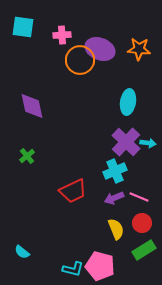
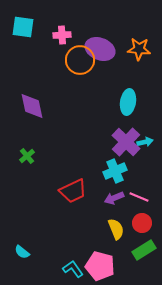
cyan arrow: moved 3 px left, 1 px up; rotated 21 degrees counterclockwise
cyan L-shape: rotated 140 degrees counterclockwise
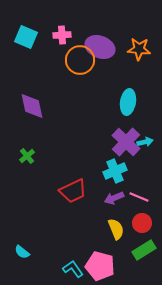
cyan square: moved 3 px right, 10 px down; rotated 15 degrees clockwise
purple ellipse: moved 2 px up
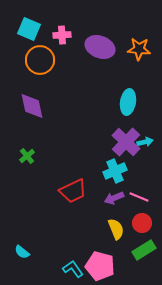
cyan square: moved 3 px right, 8 px up
orange circle: moved 40 px left
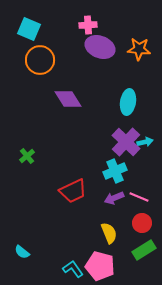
pink cross: moved 26 px right, 10 px up
purple diamond: moved 36 px right, 7 px up; rotated 20 degrees counterclockwise
yellow semicircle: moved 7 px left, 4 px down
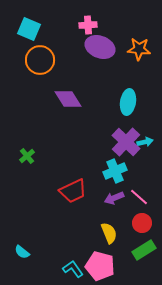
pink line: rotated 18 degrees clockwise
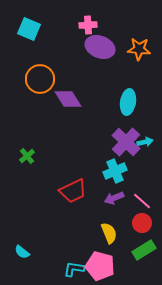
orange circle: moved 19 px down
pink line: moved 3 px right, 4 px down
cyan L-shape: moved 1 px right; rotated 45 degrees counterclockwise
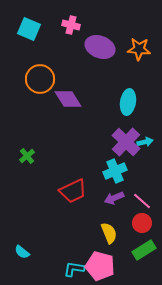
pink cross: moved 17 px left; rotated 18 degrees clockwise
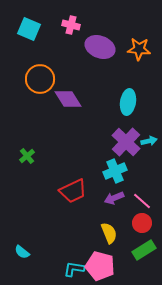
cyan arrow: moved 4 px right, 1 px up
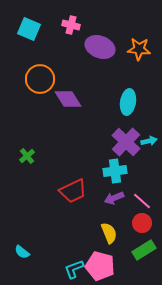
cyan cross: rotated 15 degrees clockwise
cyan L-shape: rotated 30 degrees counterclockwise
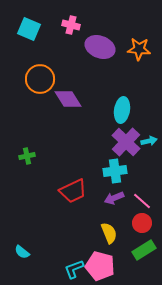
cyan ellipse: moved 6 px left, 8 px down
green cross: rotated 28 degrees clockwise
